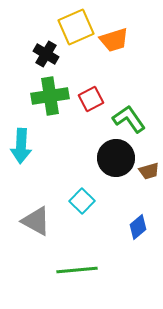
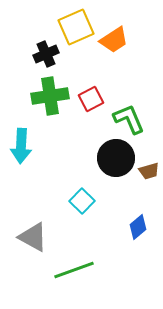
orange trapezoid: rotated 16 degrees counterclockwise
black cross: rotated 35 degrees clockwise
green L-shape: rotated 12 degrees clockwise
gray triangle: moved 3 px left, 16 px down
green line: moved 3 px left; rotated 15 degrees counterclockwise
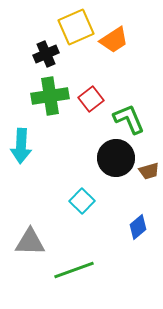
red square: rotated 10 degrees counterclockwise
gray triangle: moved 3 px left, 5 px down; rotated 28 degrees counterclockwise
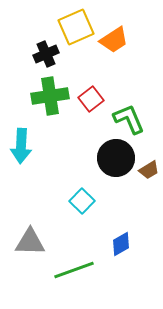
brown trapezoid: moved 1 px up; rotated 15 degrees counterclockwise
blue diamond: moved 17 px left, 17 px down; rotated 10 degrees clockwise
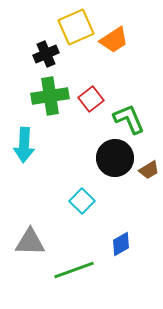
cyan arrow: moved 3 px right, 1 px up
black circle: moved 1 px left
